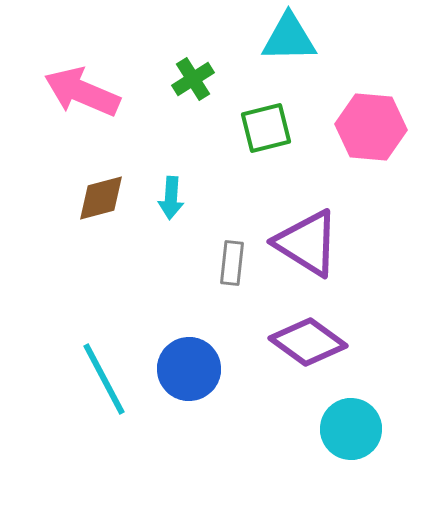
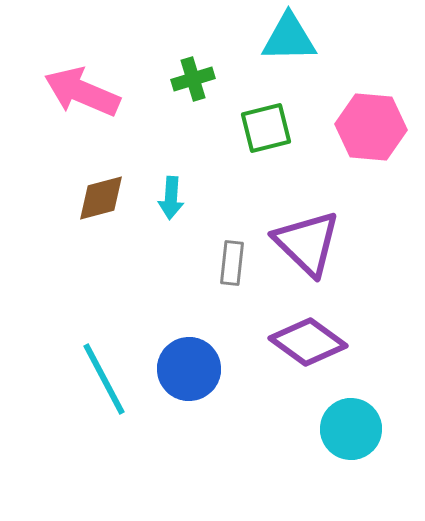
green cross: rotated 15 degrees clockwise
purple triangle: rotated 12 degrees clockwise
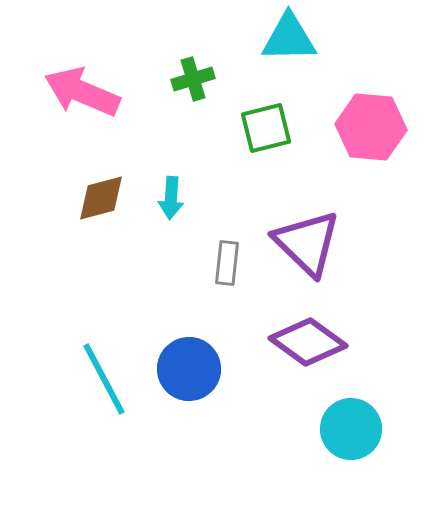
gray rectangle: moved 5 px left
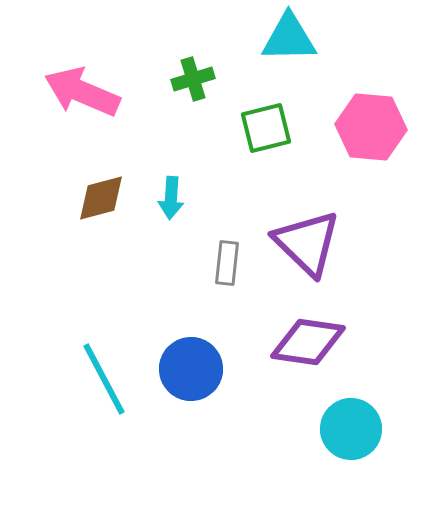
purple diamond: rotated 28 degrees counterclockwise
blue circle: moved 2 px right
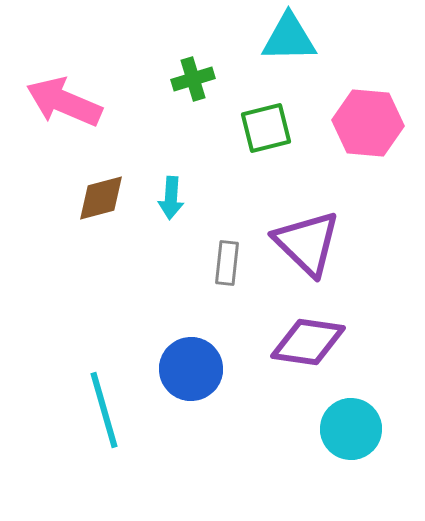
pink arrow: moved 18 px left, 10 px down
pink hexagon: moved 3 px left, 4 px up
cyan line: moved 31 px down; rotated 12 degrees clockwise
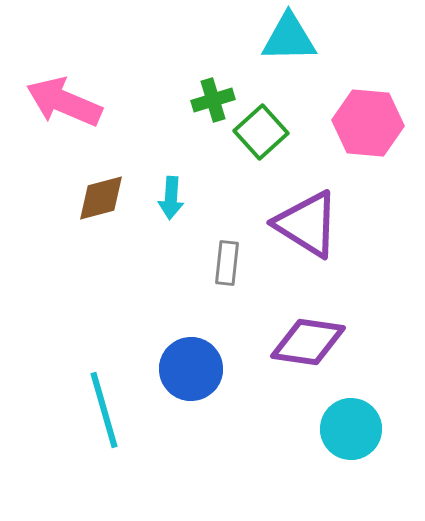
green cross: moved 20 px right, 21 px down
green square: moved 5 px left, 4 px down; rotated 28 degrees counterclockwise
purple triangle: moved 19 px up; rotated 12 degrees counterclockwise
